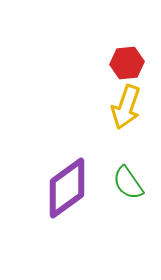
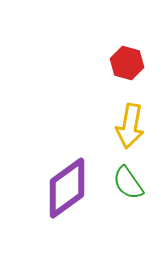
red hexagon: rotated 20 degrees clockwise
yellow arrow: moved 4 px right, 19 px down; rotated 9 degrees counterclockwise
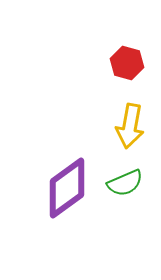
green semicircle: moved 3 px left; rotated 78 degrees counterclockwise
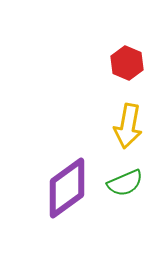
red hexagon: rotated 8 degrees clockwise
yellow arrow: moved 2 px left
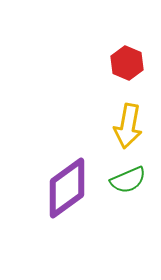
green semicircle: moved 3 px right, 3 px up
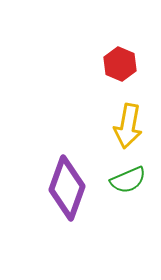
red hexagon: moved 7 px left, 1 px down
purple diamond: rotated 34 degrees counterclockwise
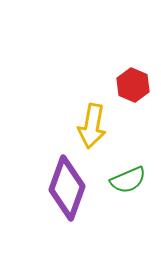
red hexagon: moved 13 px right, 21 px down
yellow arrow: moved 36 px left
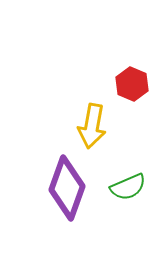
red hexagon: moved 1 px left, 1 px up
green semicircle: moved 7 px down
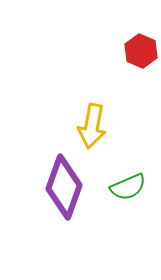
red hexagon: moved 9 px right, 33 px up
purple diamond: moved 3 px left, 1 px up
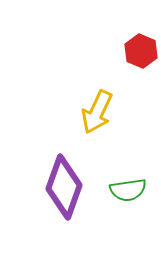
yellow arrow: moved 5 px right, 14 px up; rotated 15 degrees clockwise
green semicircle: moved 3 px down; rotated 15 degrees clockwise
